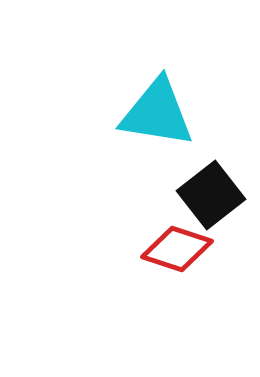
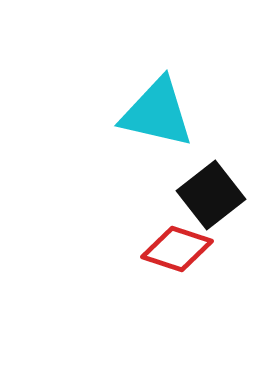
cyan triangle: rotated 4 degrees clockwise
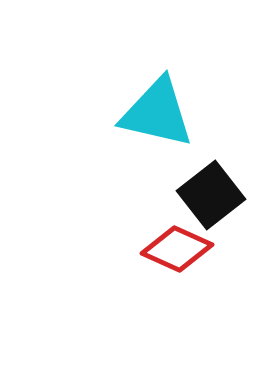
red diamond: rotated 6 degrees clockwise
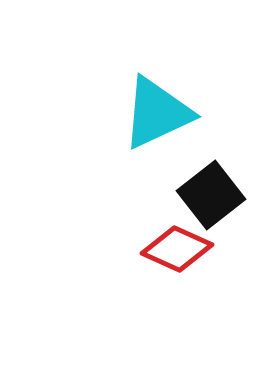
cyan triangle: rotated 38 degrees counterclockwise
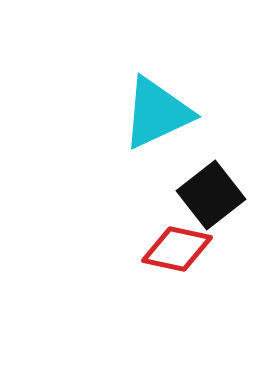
red diamond: rotated 12 degrees counterclockwise
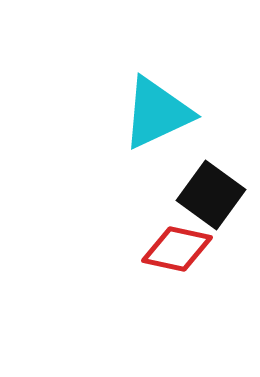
black square: rotated 16 degrees counterclockwise
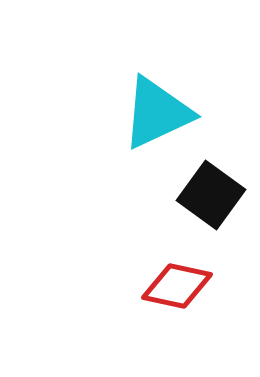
red diamond: moved 37 px down
